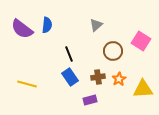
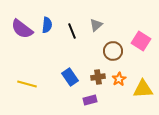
black line: moved 3 px right, 23 px up
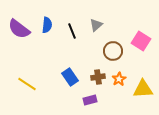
purple semicircle: moved 3 px left
yellow line: rotated 18 degrees clockwise
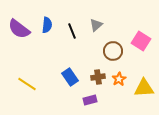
yellow triangle: moved 1 px right, 1 px up
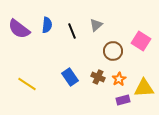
brown cross: rotated 32 degrees clockwise
purple rectangle: moved 33 px right
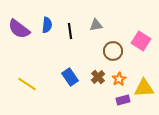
gray triangle: rotated 32 degrees clockwise
black line: moved 2 px left; rotated 14 degrees clockwise
brown cross: rotated 24 degrees clockwise
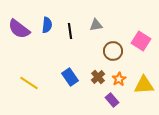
yellow line: moved 2 px right, 1 px up
yellow triangle: moved 3 px up
purple rectangle: moved 11 px left; rotated 64 degrees clockwise
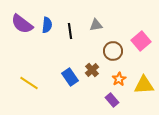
purple semicircle: moved 3 px right, 5 px up
pink square: rotated 18 degrees clockwise
brown cross: moved 6 px left, 7 px up
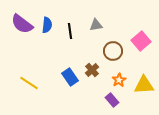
orange star: moved 1 px down
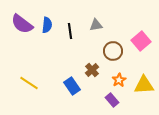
blue rectangle: moved 2 px right, 9 px down
